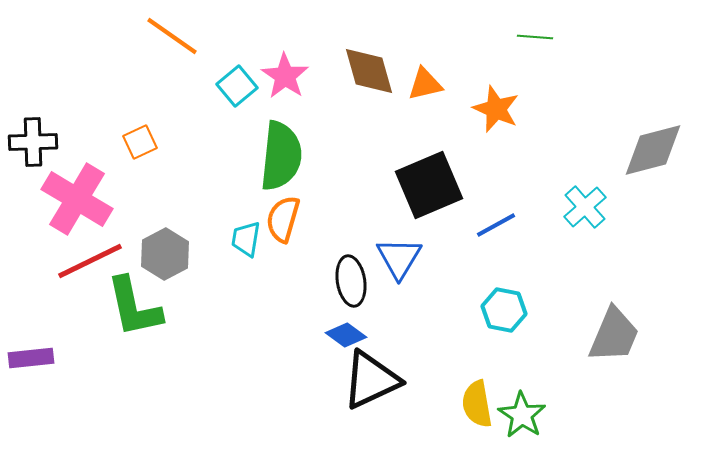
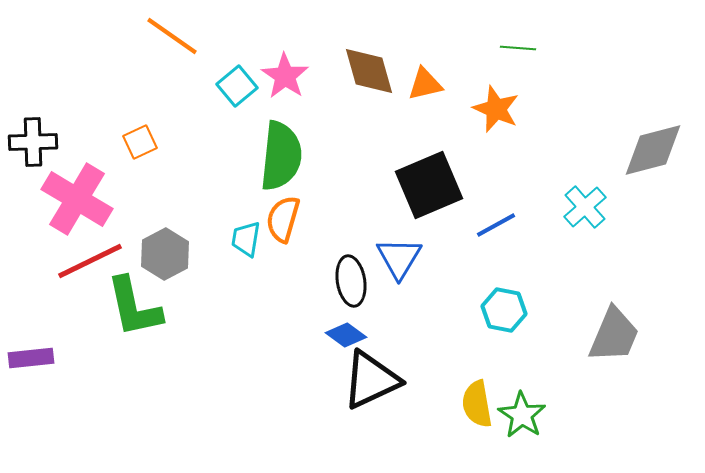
green line: moved 17 px left, 11 px down
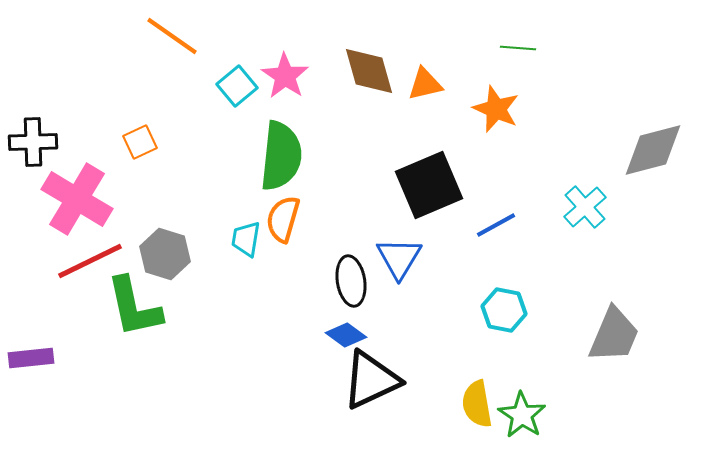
gray hexagon: rotated 15 degrees counterclockwise
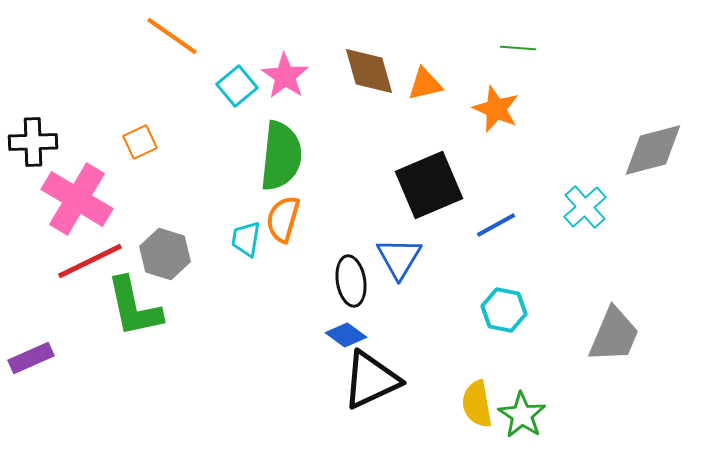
purple rectangle: rotated 18 degrees counterclockwise
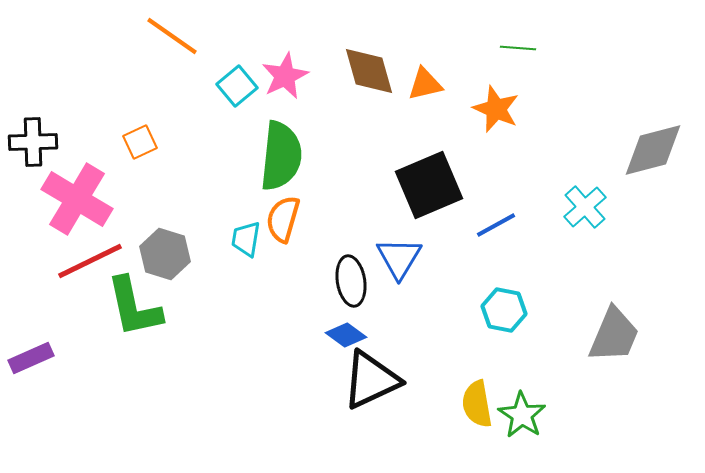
pink star: rotated 12 degrees clockwise
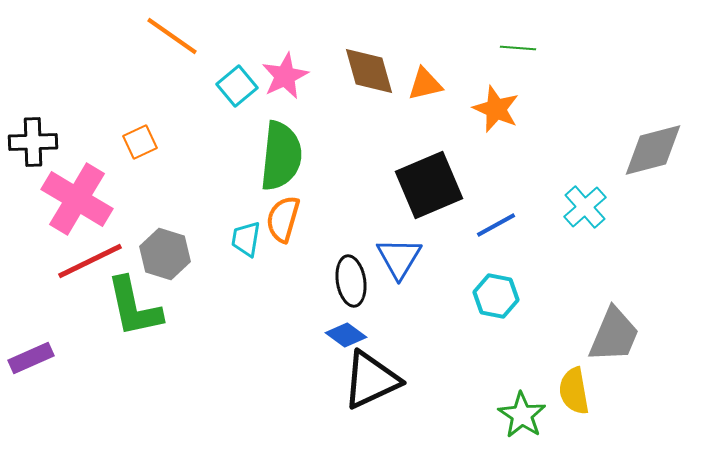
cyan hexagon: moved 8 px left, 14 px up
yellow semicircle: moved 97 px right, 13 px up
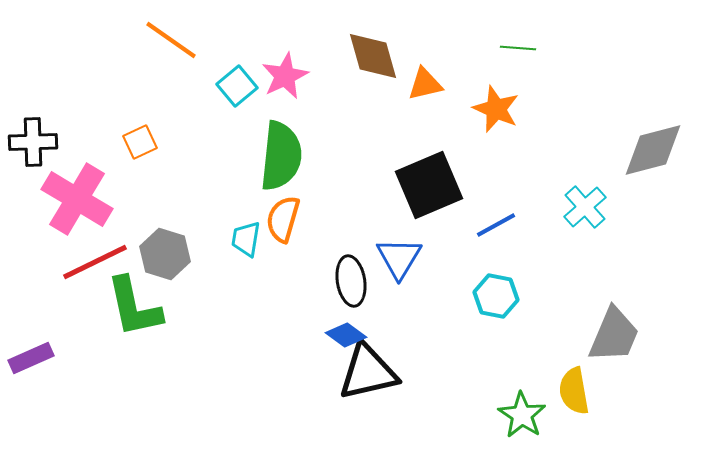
orange line: moved 1 px left, 4 px down
brown diamond: moved 4 px right, 15 px up
red line: moved 5 px right, 1 px down
black triangle: moved 3 px left, 8 px up; rotated 12 degrees clockwise
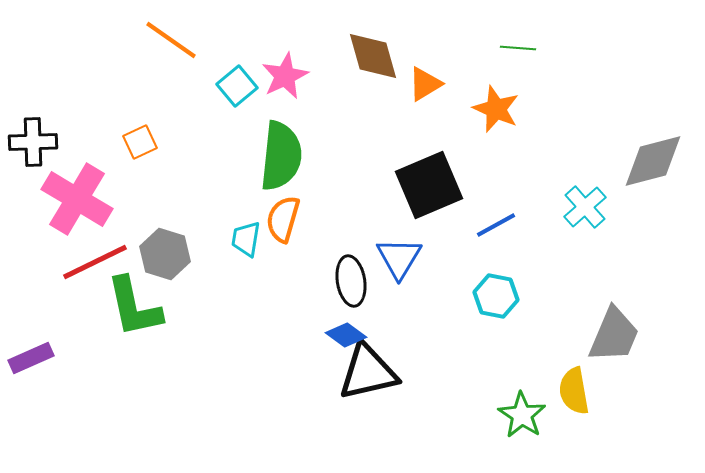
orange triangle: rotated 18 degrees counterclockwise
gray diamond: moved 11 px down
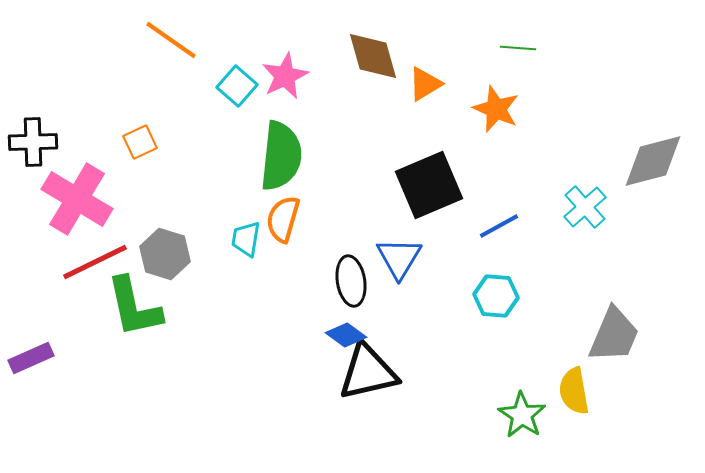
cyan square: rotated 9 degrees counterclockwise
blue line: moved 3 px right, 1 px down
cyan hexagon: rotated 6 degrees counterclockwise
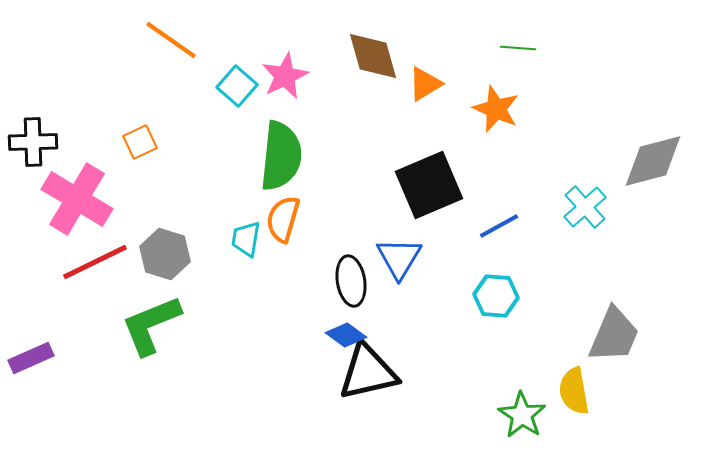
green L-shape: moved 17 px right, 18 px down; rotated 80 degrees clockwise
